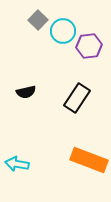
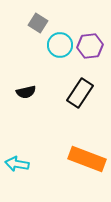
gray square: moved 3 px down; rotated 12 degrees counterclockwise
cyan circle: moved 3 px left, 14 px down
purple hexagon: moved 1 px right
black rectangle: moved 3 px right, 5 px up
orange rectangle: moved 2 px left, 1 px up
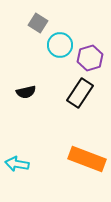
purple hexagon: moved 12 px down; rotated 10 degrees counterclockwise
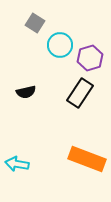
gray square: moved 3 px left
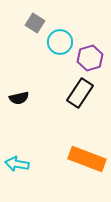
cyan circle: moved 3 px up
black semicircle: moved 7 px left, 6 px down
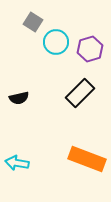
gray square: moved 2 px left, 1 px up
cyan circle: moved 4 px left
purple hexagon: moved 9 px up
black rectangle: rotated 12 degrees clockwise
cyan arrow: moved 1 px up
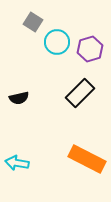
cyan circle: moved 1 px right
orange rectangle: rotated 6 degrees clockwise
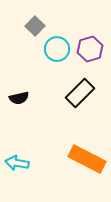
gray square: moved 2 px right, 4 px down; rotated 12 degrees clockwise
cyan circle: moved 7 px down
